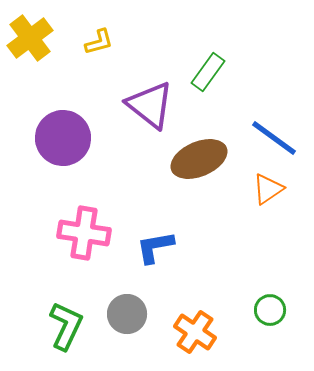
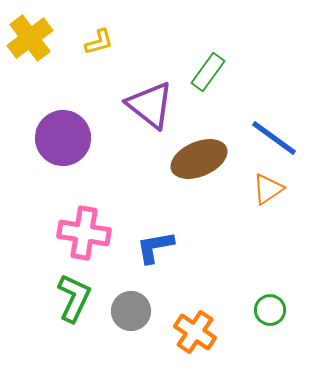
gray circle: moved 4 px right, 3 px up
green L-shape: moved 8 px right, 28 px up
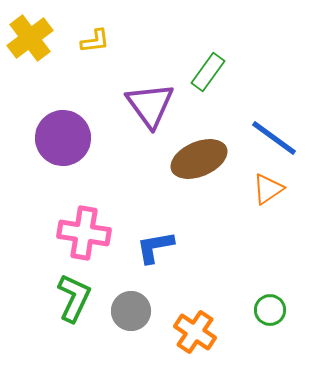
yellow L-shape: moved 4 px left, 1 px up; rotated 8 degrees clockwise
purple triangle: rotated 16 degrees clockwise
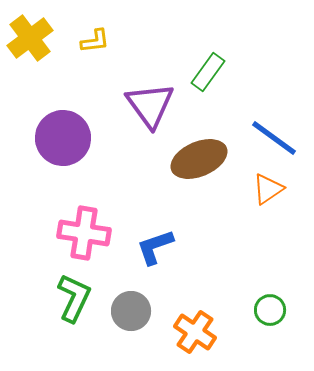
blue L-shape: rotated 9 degrees counterclockwise
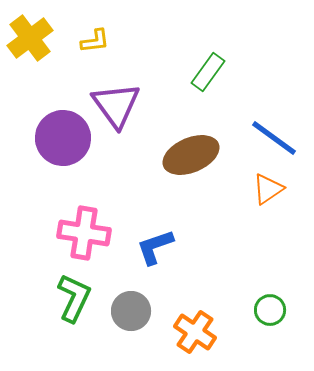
purple triangle: moved 34 px left
brown ellipse: moved 8 px left, 4 px up
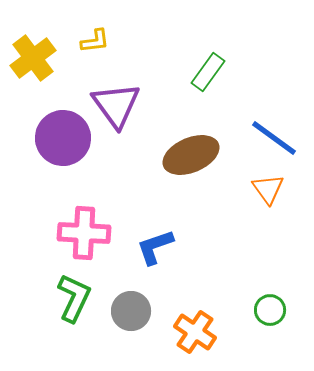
yellow cross: moved 3 px right, 20 px down
orange triangle: rotated 32 degrees counterclockwise
pink cross: rotated 6 degrees counterclockwise
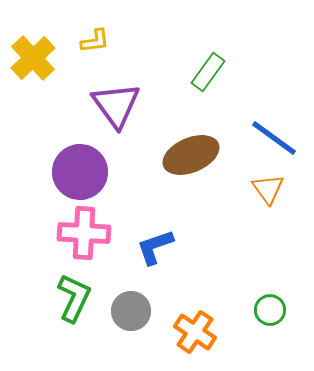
yellow cross: rotated 6 degrees counterclockwise
purple circle: moved 17 px right, 34 px down
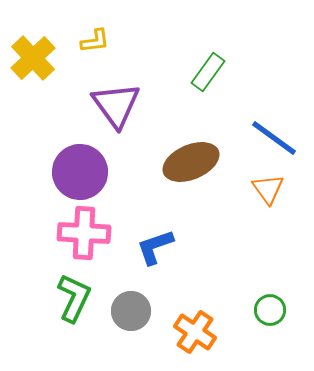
brown ellipse: moved 7 px down
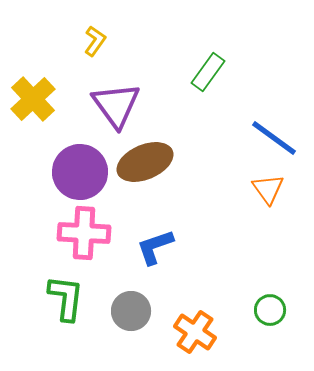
yellow L-shape: rotated 48 degrees counterclockwise
yellow cross: moved 41 px down
brown ellipse: moved 46 px left
green L-shape: moved 8 px left; rotated 18 degrees counterclockwise
